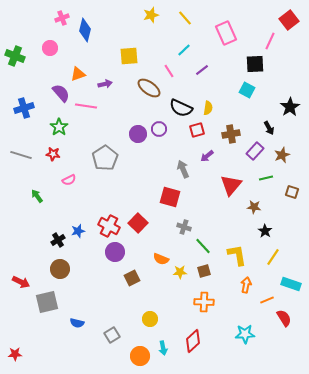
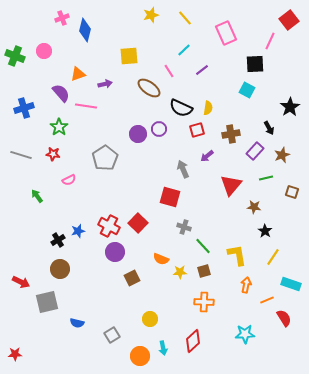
pink circle at (50, 48): moved 6 px left, 3 px down
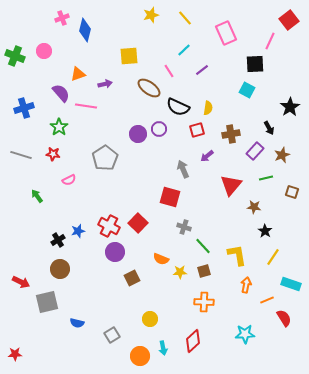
black semicircle at (181, 108): moved 3 px left, 1 px up
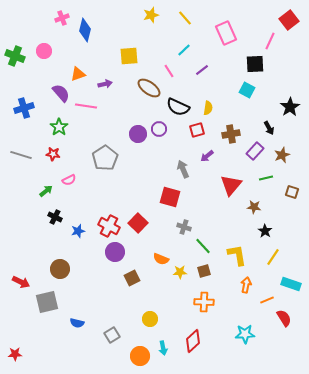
green arrow at (37, 196): moved 9 px right, 5 px up; rotated 88 degrees clockwise
black cross at (58, 240): moved 3 px left, 23 px up; rotated 32 degrees counterclockwise
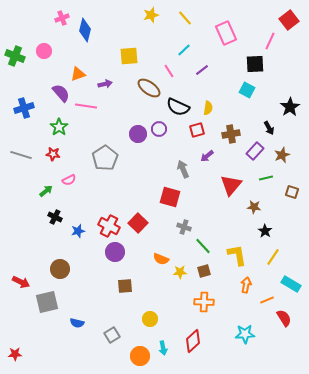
brown square at (132, 278): moved 7 px left, 8 px down; rotated 21 degrees clockwise
cyan rectangle at (291, 284): rotated 12 degrees clockwise
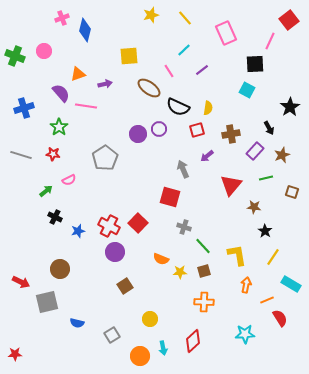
brown square at (125, 286): rotated 28 degrees counterclockwise
red semicircle at (284, 318): moved 4 px left
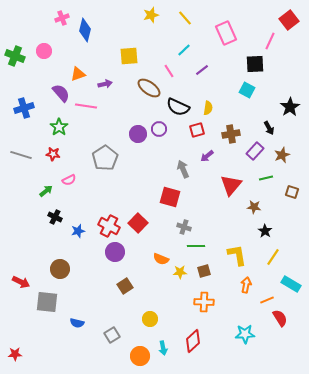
green line at (203, 246): moved 7 px left; rotated 48 degrees counterclockwise
gray square at (47, 302): rotated 20 degrees clockwise
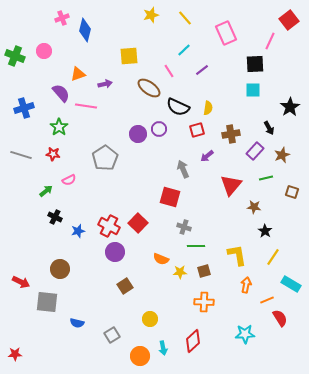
cyan square at (247, 90): moved 6 px right; rotated 28 degrees counterclockwise
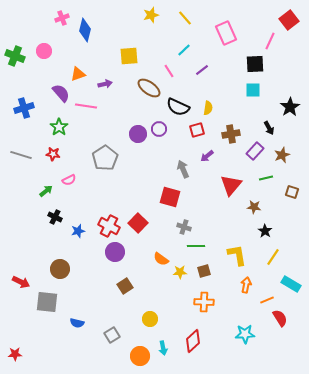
orange semicircle at (161, 259): rotated 14 degrees clockwise
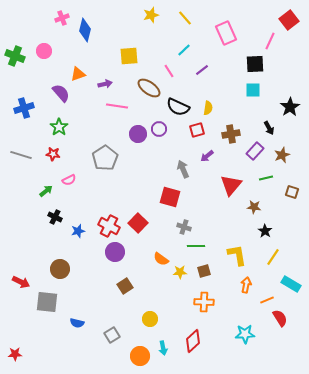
pink line at (86, 106): moved 31 px right
